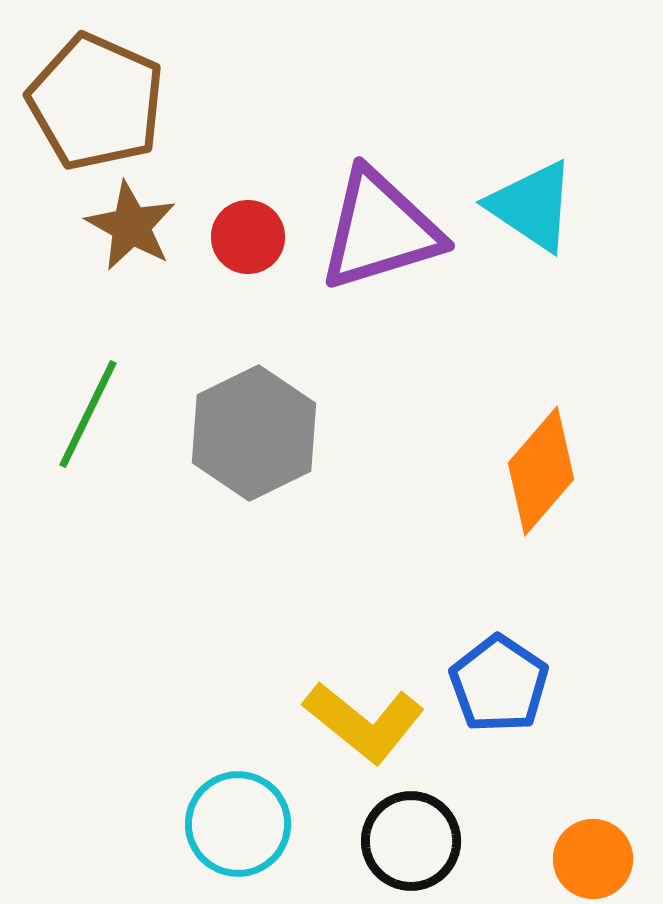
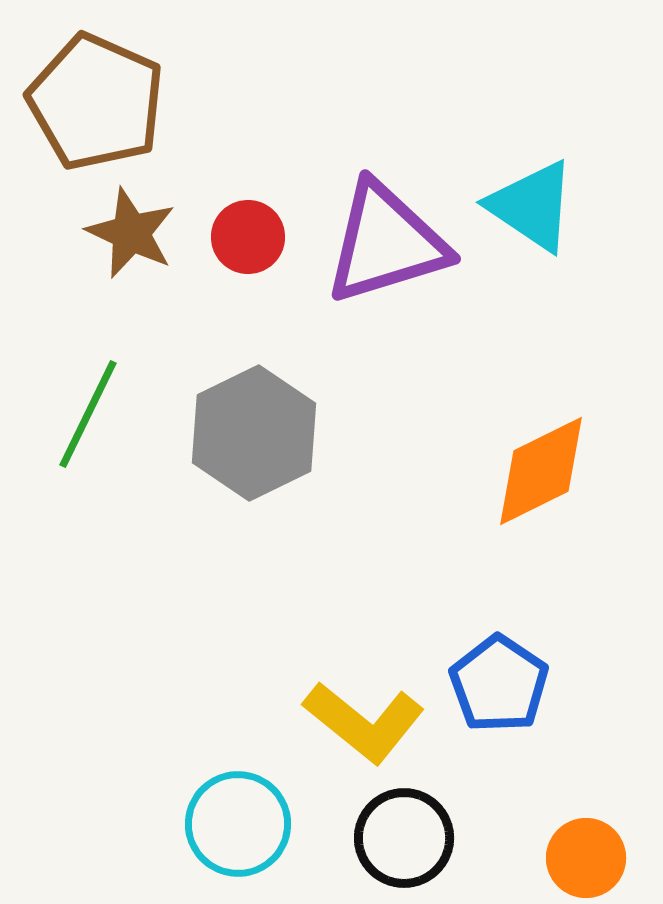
brown star: moved 7 px down; rotated 4 degrees counterclockwise
purple triangle: moved 6 px right, 13 px down
orange diamond: rotated 23 degrees clockwise
black circle: moved 7 px left, 3 px up
orange circle: moved 7 px left, 1 px up
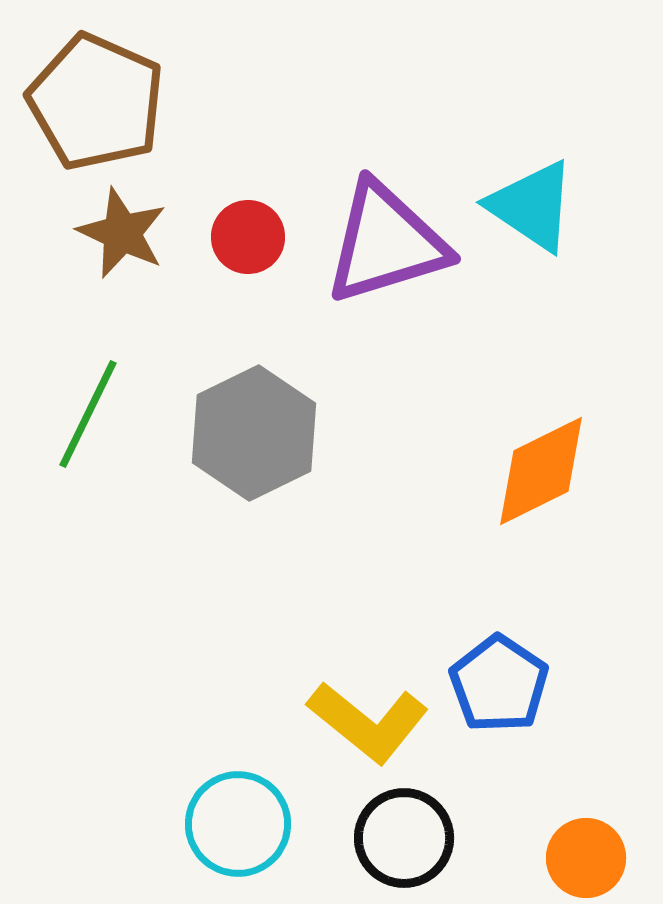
brown star: moved 9 px left
yellow L-shape: moved 4 px right
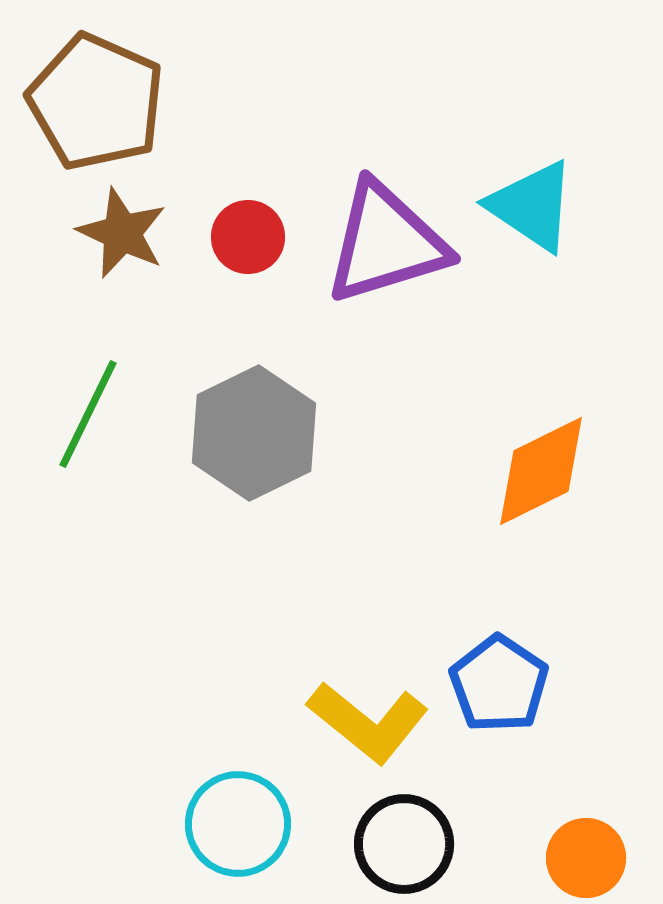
black circle: moved 6 px down
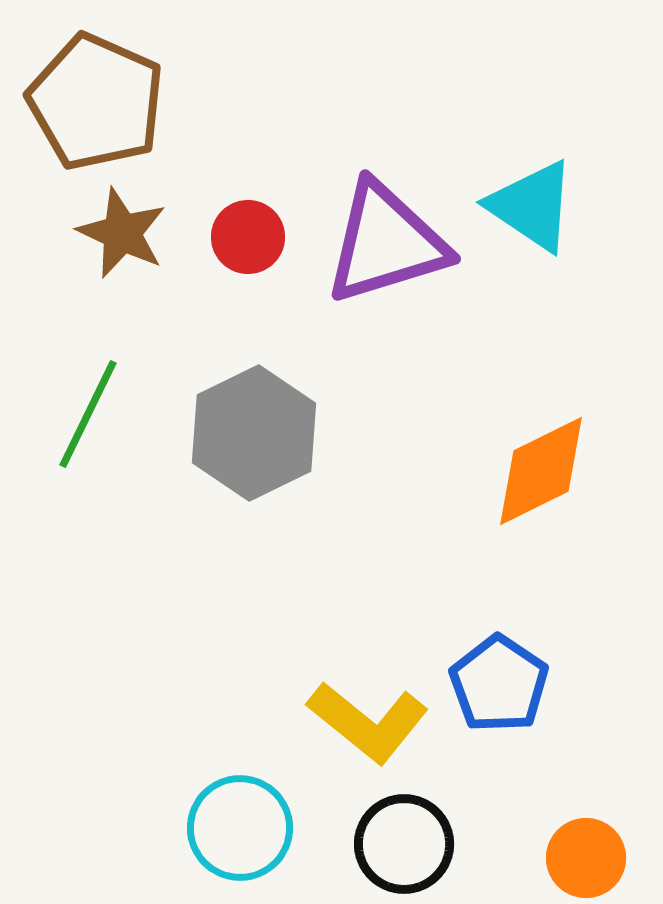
cyan circle: moved 2 px right, 4 px down
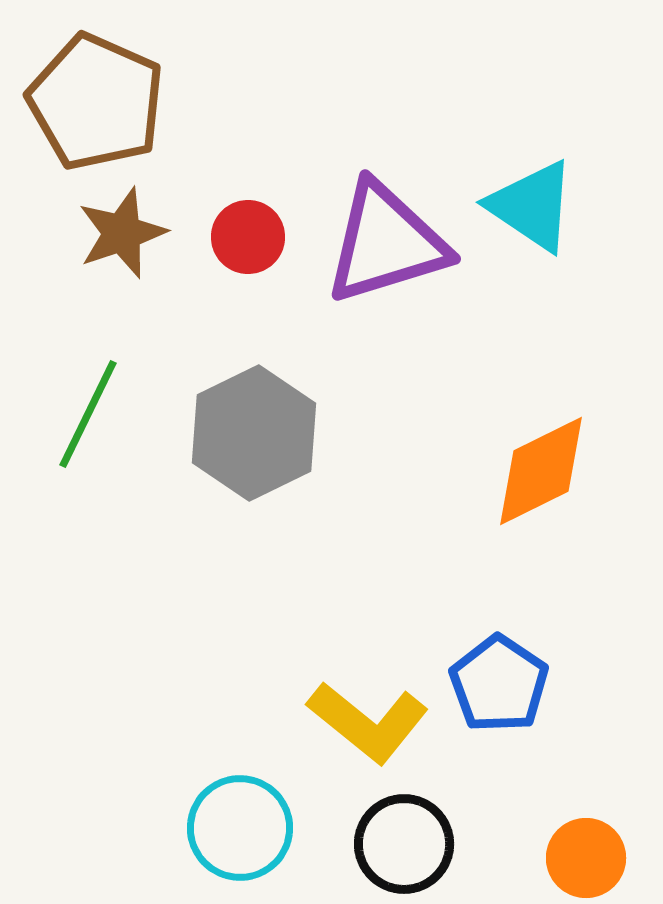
brown star: rotated 28 degrees clockwise
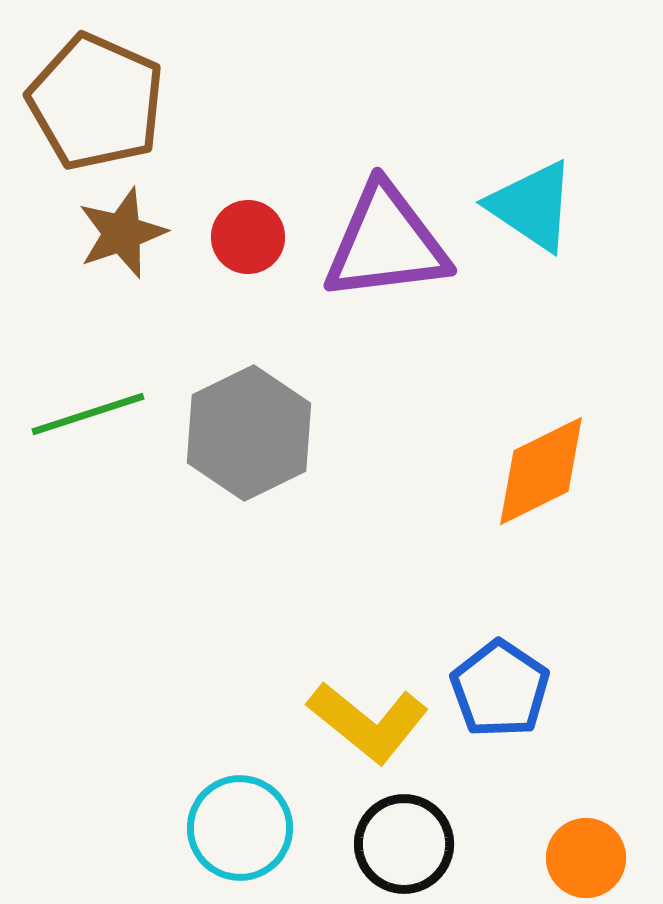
purple triangle: rotated 10 degrees clockwise
green line: rotated 46 degrees clockwise
gray hexagon: moved 5 px left
blue pentagon: moved 1 px right, 5 px down
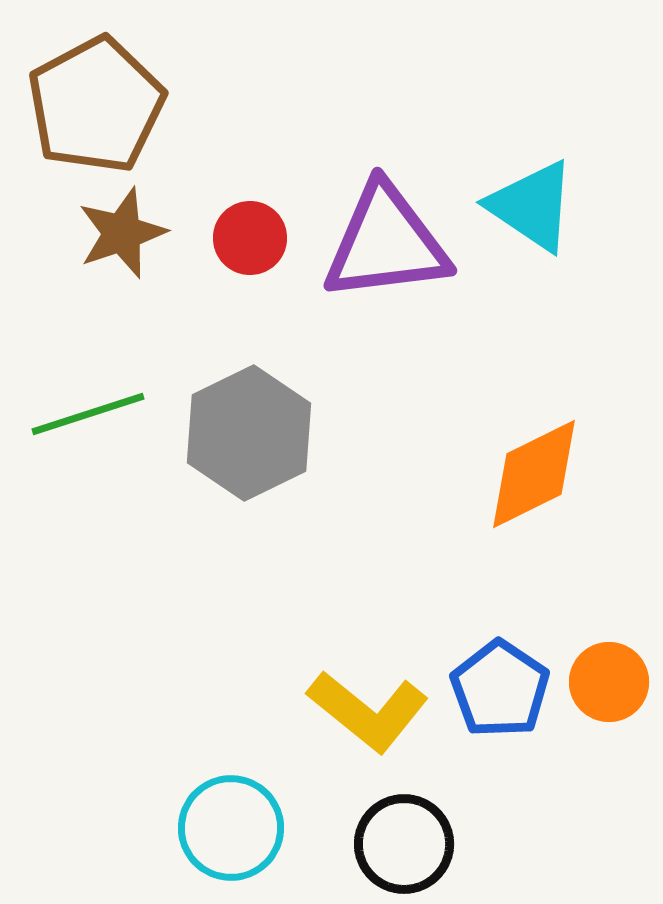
brown pentagon: moved 3 px down; rotated 20 degrees clockwise
red circle: moved 2 px right, 1 px down
orange diamond: moved 7 px left, 3 px down
yellow L-shape: moved 11 px up
cyan circle: moved 9 px left
orange circle: moved 23 px right, 176 px up
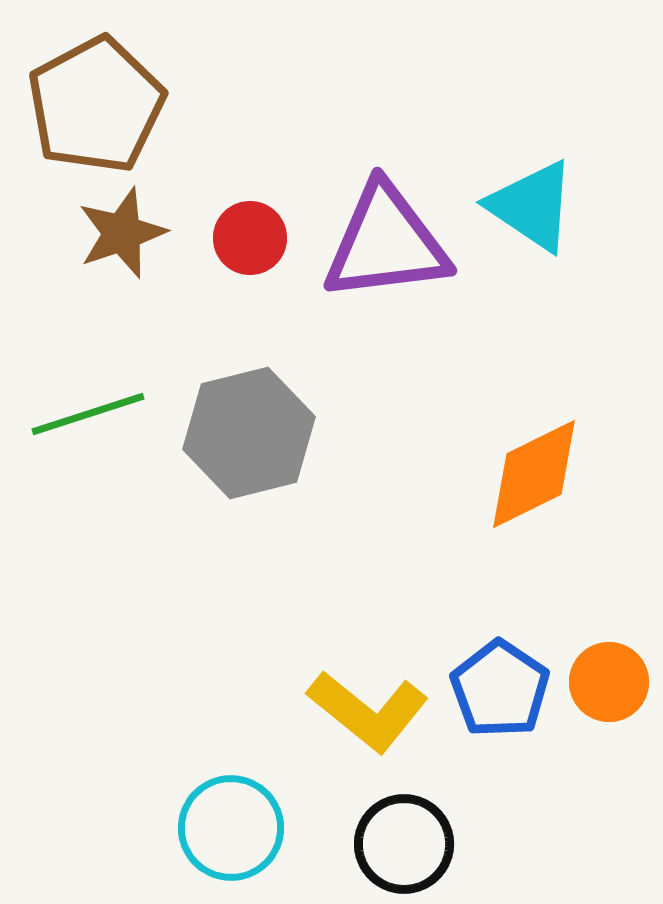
gray hexagon: rotated 12 degrees clockwise
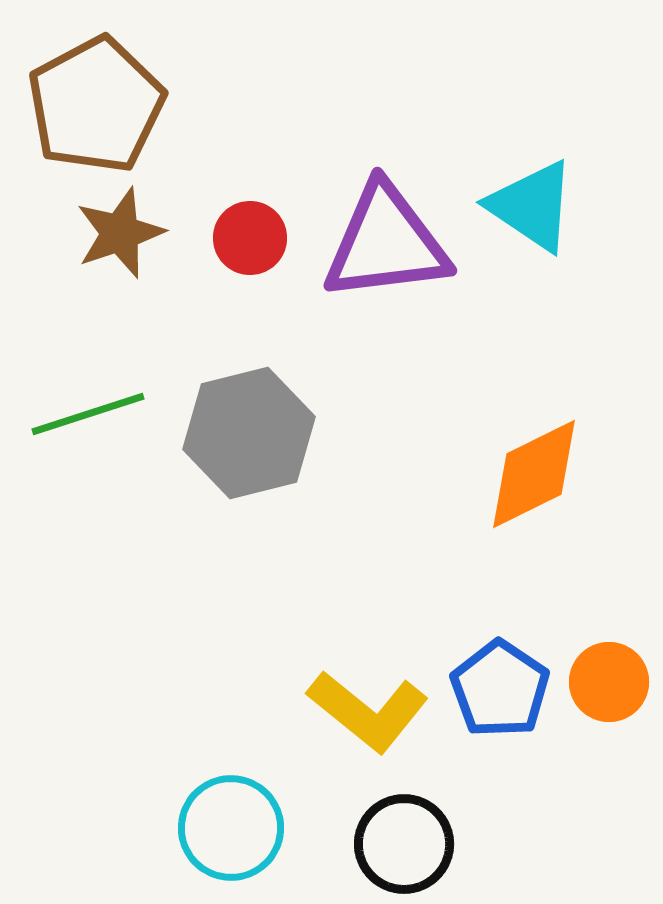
brown star: moved 2 px left
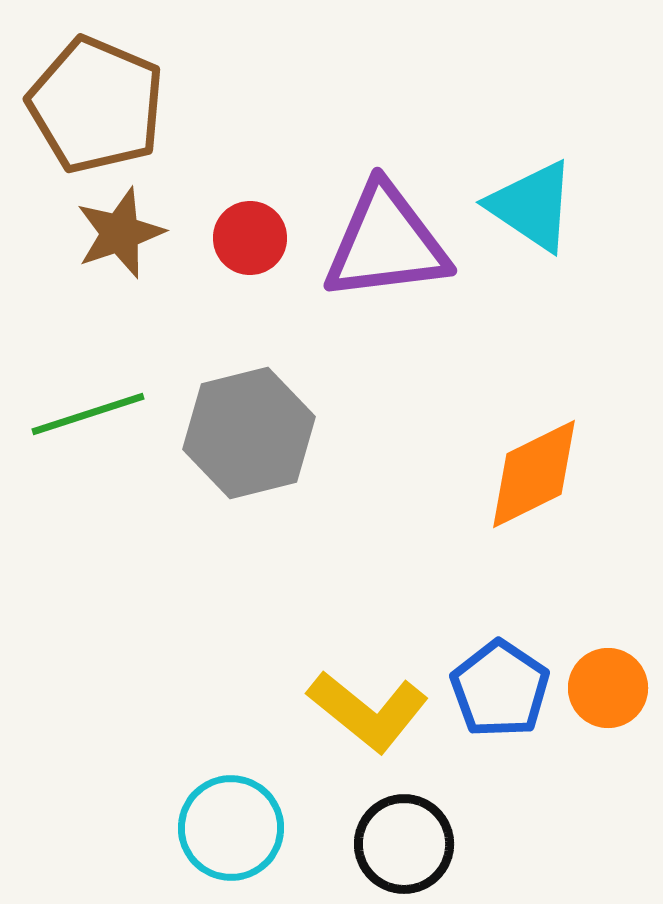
brown pentagon: rotated 21 degrees counterclockwise
orange circle: moved 1 px left, 6 px down
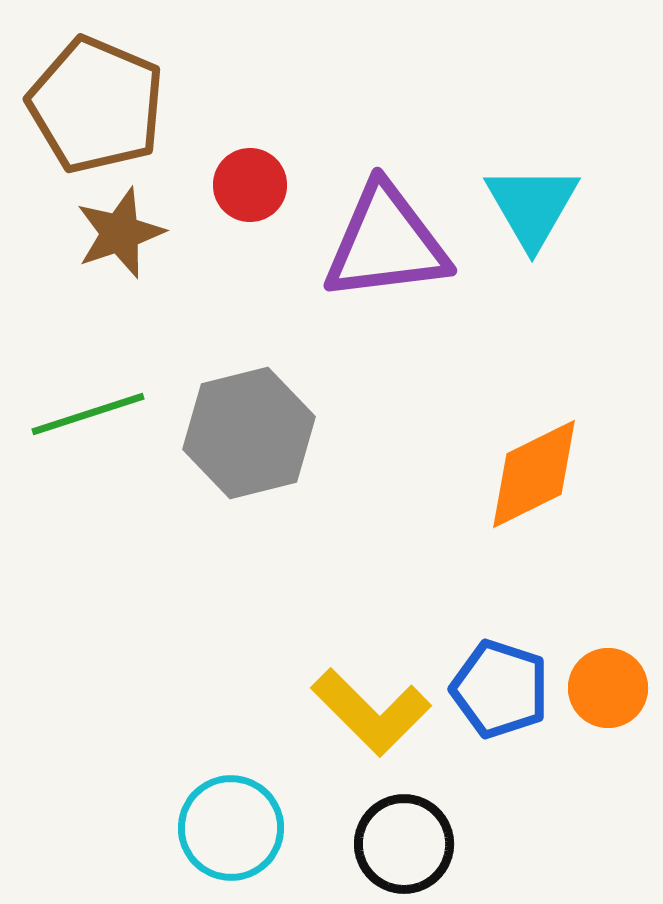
cyan triangle: rotated 26 degrees clockwise
red circle: moved 53 px up
blue pentagon: rotated 16 degrees counterclockwise
yellow L-shape: moved 3 px right, 1 px down; rotated 6 degrees clockwise
